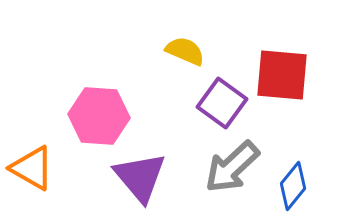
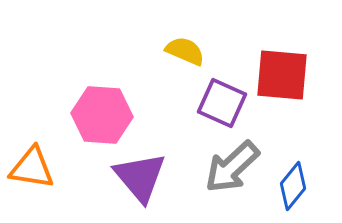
purple square: rotated 12 degrees counterclockwise
pink hexagon: moved 3 px right, 1 px up
orange triangle: rotated 21 degrees counterclockwise
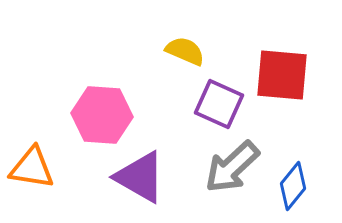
purple square: moved 3 px left, 1 px down
purple triangle: rotated 20 degrees counterclockwise
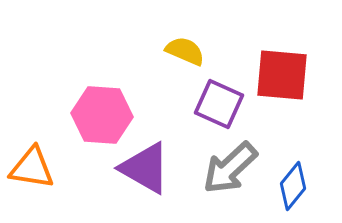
gray arrow: moved 2 px left, 1 px down
purple triangle: moved 5 px right, 9 px up
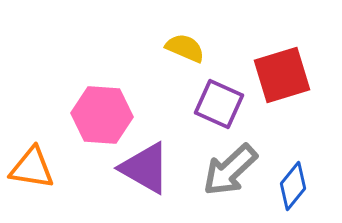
yellow semicircle: moved 3 px up
red square: rotated 22 degrees counterclockwise
gray arrow: moved 2 px down
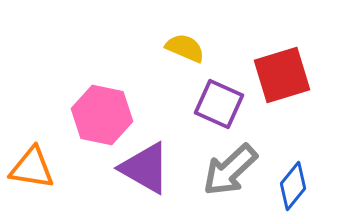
pink hexagon: rotated 8 degrees clockwise
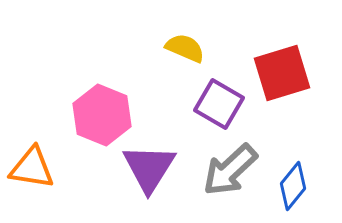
red square: moved 2 px up
purple square: rotated 6 degrees clockwise
pink hexagon: rotated 10 degrees clockwise
purple triangle: moved 4 px right; rotated 32 degrees clockwise
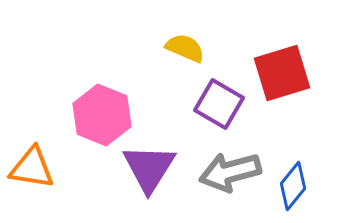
gray arrow: moved 2 px down; rotated 28 degrees clockwise
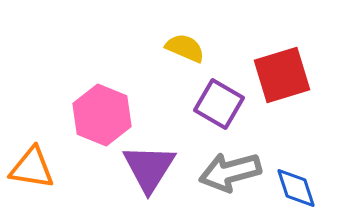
red square: moved 2 px down
blue diamond: moved 3 px right, 2 px down; rotated 57 degrees counterclockwise
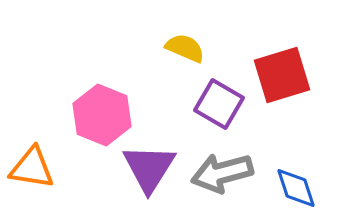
gray arrow: moved 8 px left, 1 px down
